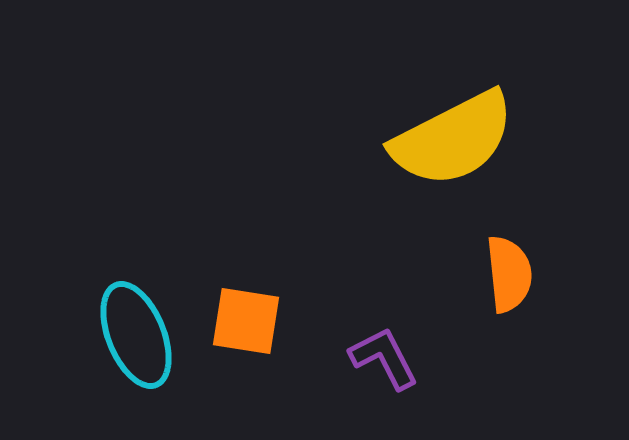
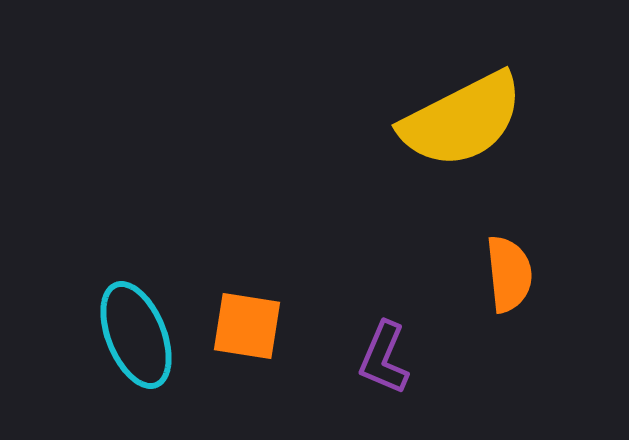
yellow semicircle: moved 9 px right, 19 px up
orange square: moved 1 px right, 5 px down
purple L-shape: rotated 130 degrees counterclockwise
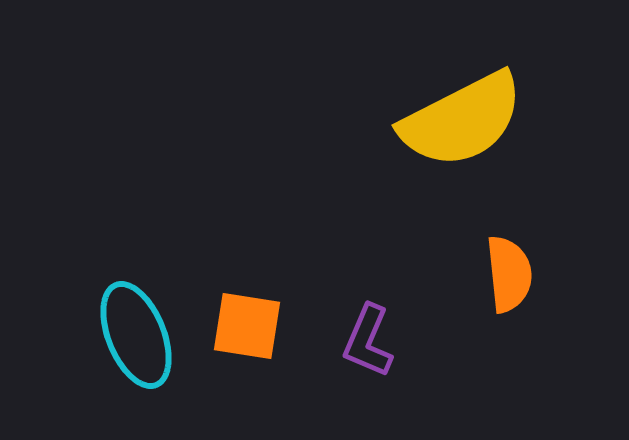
purple L-shape: moved 16 px left, 17 px up
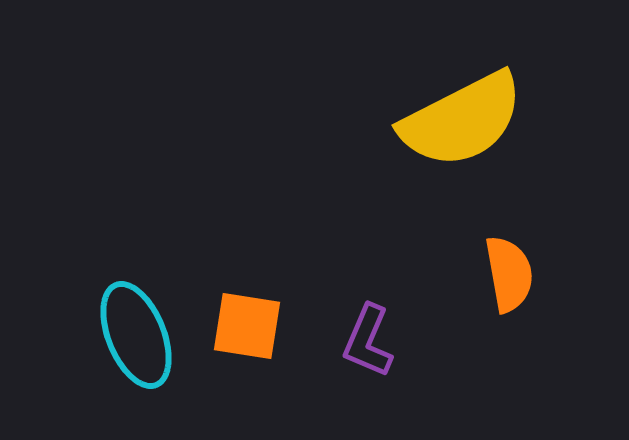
orange semicircle: rotated 4 degrees counterclockwise
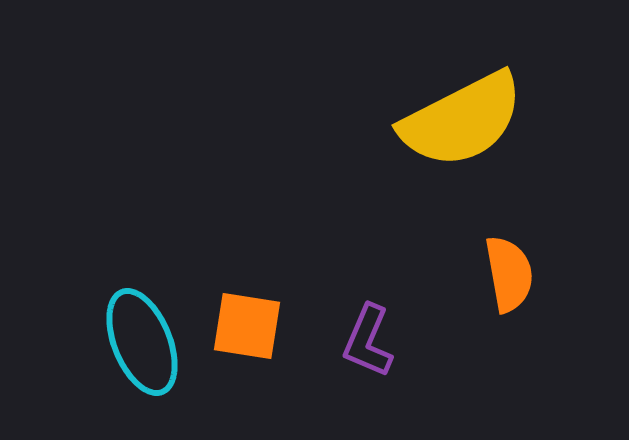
cyan ellipse: moved 6 px right, 7 px down
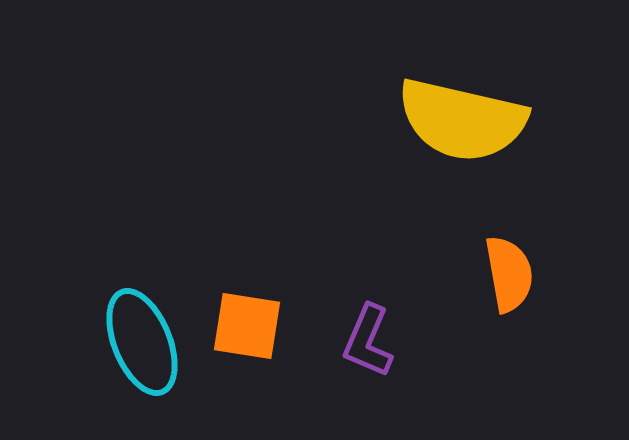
yellow semicircle: rotated 40 degrees clockwise
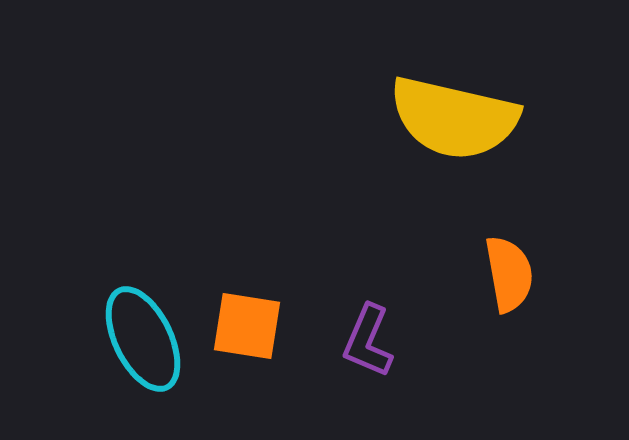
yellow semicircle: moved 8 px left, 2 px up
cyan ellipse: moved 1 px right, 3 px up; rotated 4 degrees counterclockwise
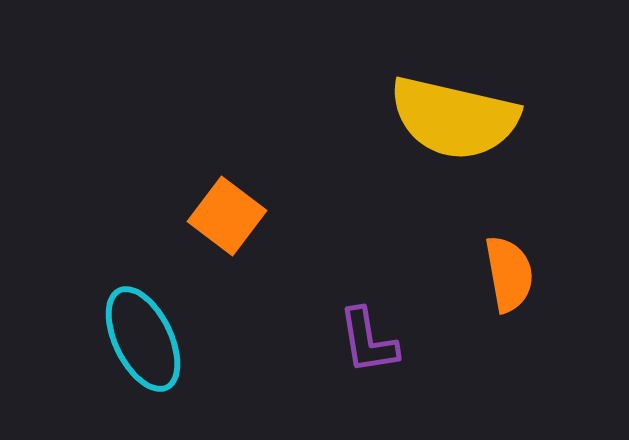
orange square: moved 20 px left, 110 px up; rotated 28 degrees clockwise
purple L-shape: rotated 32 degrees counterclockwise
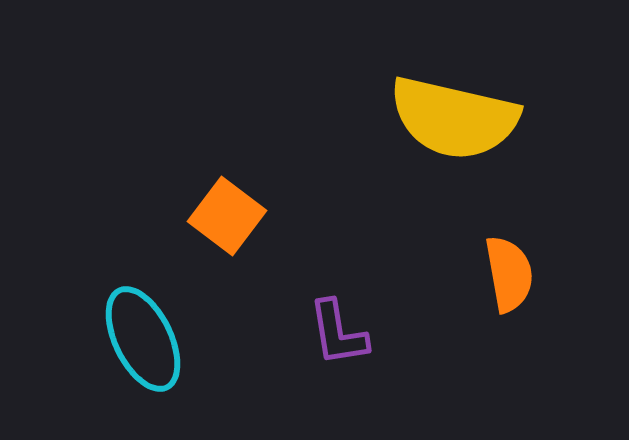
purple L-shape: moved 30 px left, 8 px up
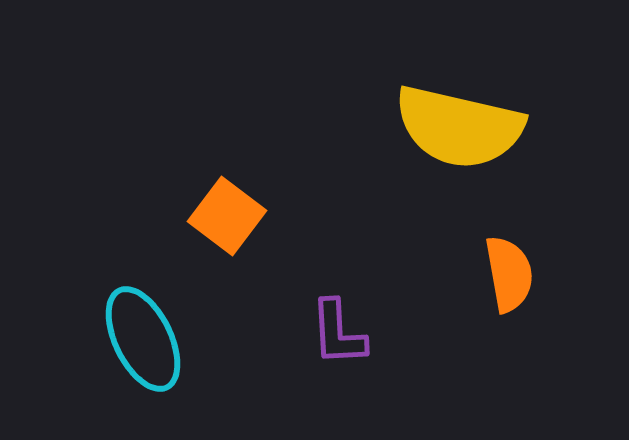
yellow semicircle: moved 5 px right, 9 px down
purple L-shape: rotated 6 degrees clockwise
